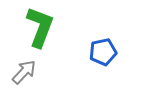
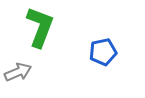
gray arrow: moved 6 px left; rotated 24 degrees clockwise
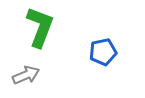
gray arrow: moved 8 px right, 3 px down
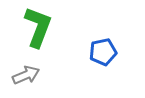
green L-shape: moved 2 px left
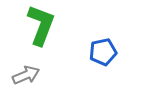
green L-shape: moved 3 px right, 2 px up
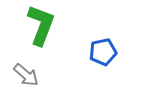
gray arrow: rotated 64 degrees clockwise
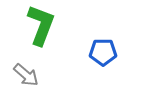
blue pentagon: rotated 12 degrees clockwise
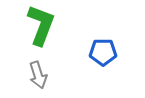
gray arrow: moved 12 px right; rotated 32 degrees clockwise
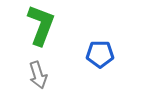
blue pentagon: moved 3 px left, 2 px down
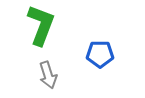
gray arrow: moved 10 px right
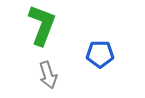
green L-shape: moved 1 px right
